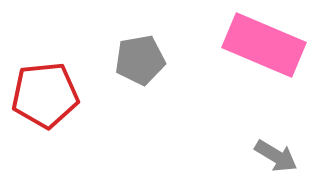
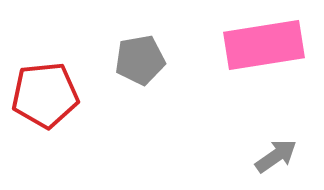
pink rectangle: rotated 32 degrees counterclockwise
gray arrow: rotated 66 degrees counterclockwise
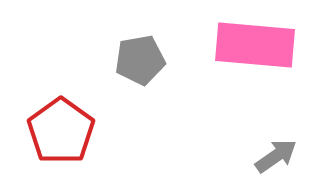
pink rectangle: moved 9 px left; rotated 14 degrees clockwise
red pentagon: moved 16 px right, 36 px down; rotated 30 degrees counterclockwise
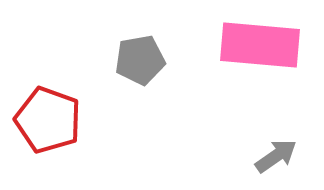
pink rectangle: moved 5 px right
red pentagon: moved 13 px left, 11 px up; rotated 16 degrees counterclockwise
